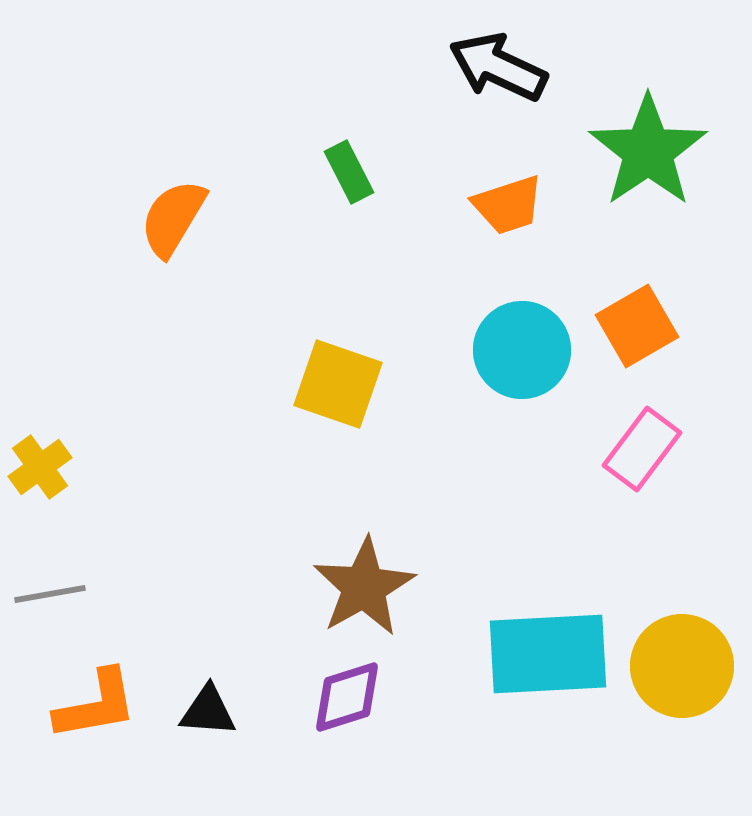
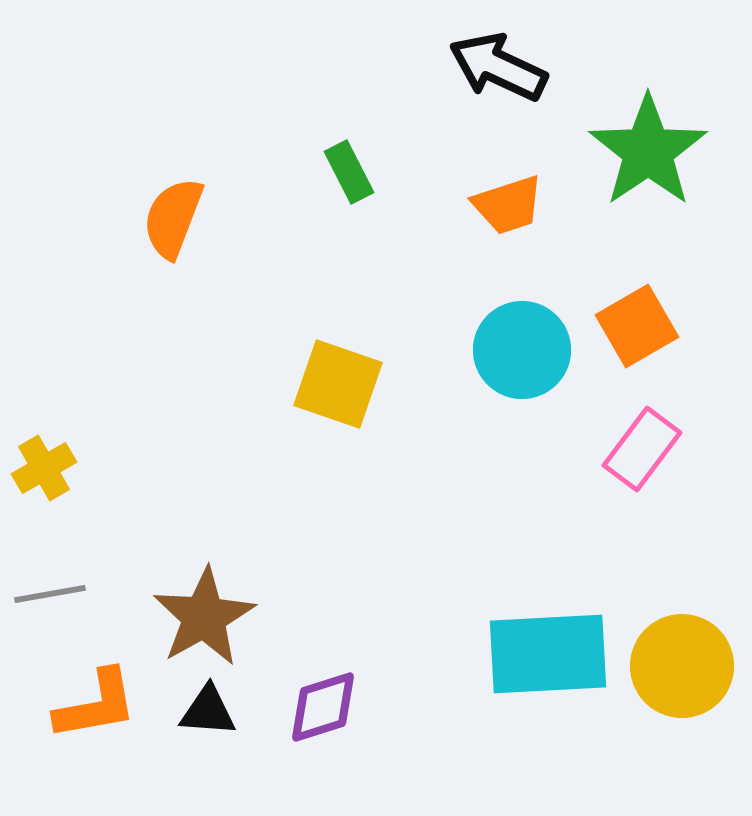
orange semicircle: rotated 10 degrees counterclockwise
yellow cross: moved 4 px right, 1 px down; rotated 6 degrees clockwise
brown star: moved 160 px left, 30 px down
purple diamond: moved 24 px left, 10 px down
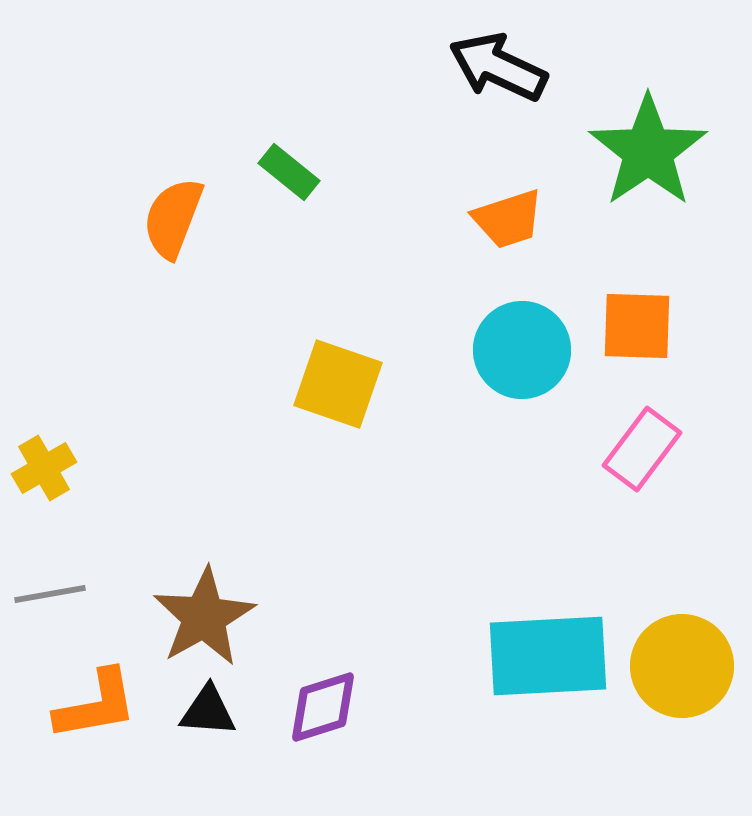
green rectangle: moved 60 px left; rotated 24 degrees counterclockwise
orange trapezoid: moved 14 px down
orange square: rotated 32 degrees clockwise
cyan rectangle: moved 2 px down
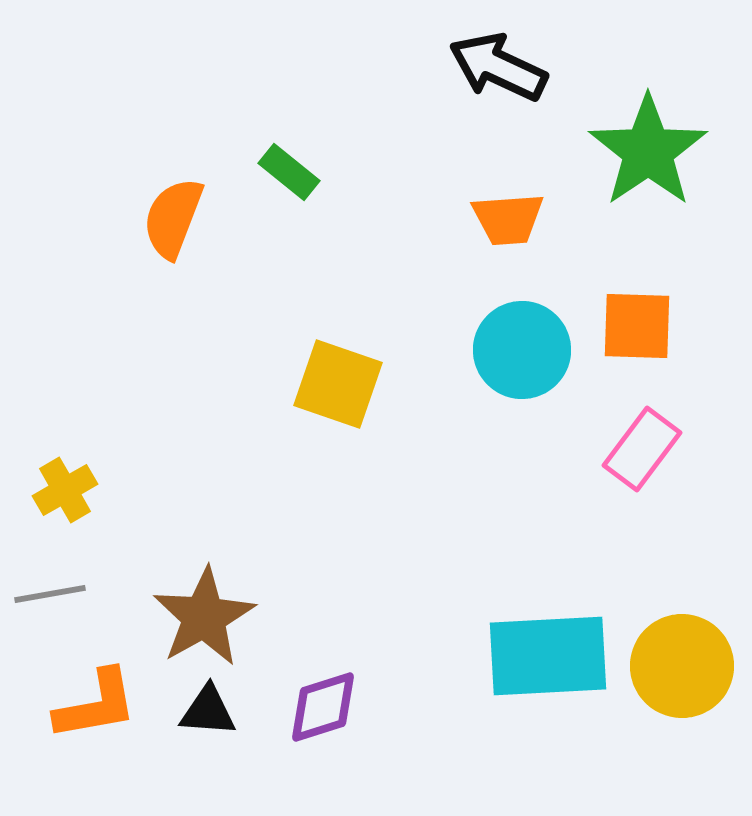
orange trapezoid: rotated 14 degrees clockwise
yellow cross: moved 21 px right, 22 px down
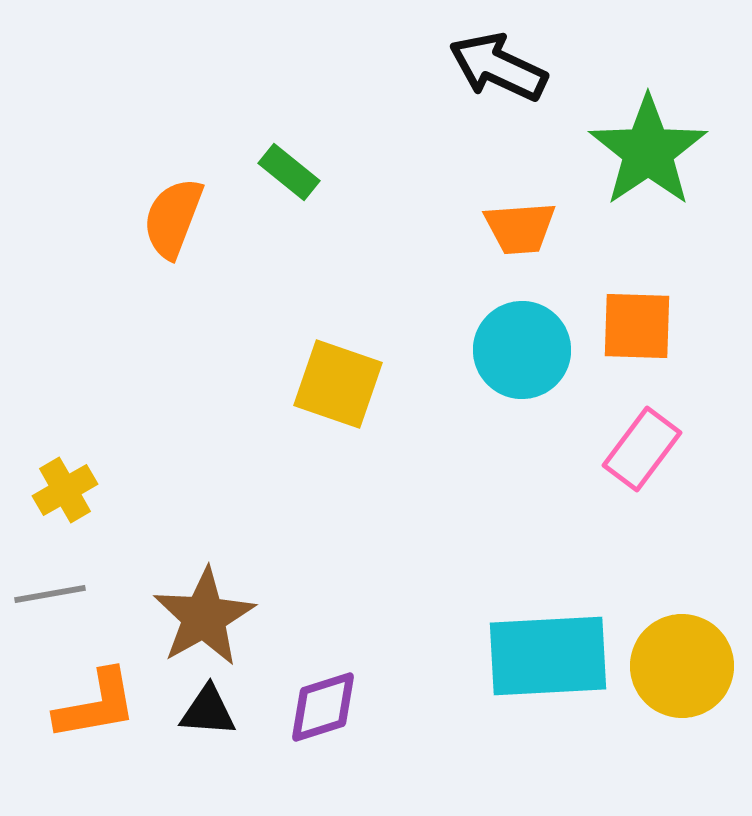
orange trapezoid: moved 12 px right, 9 px down
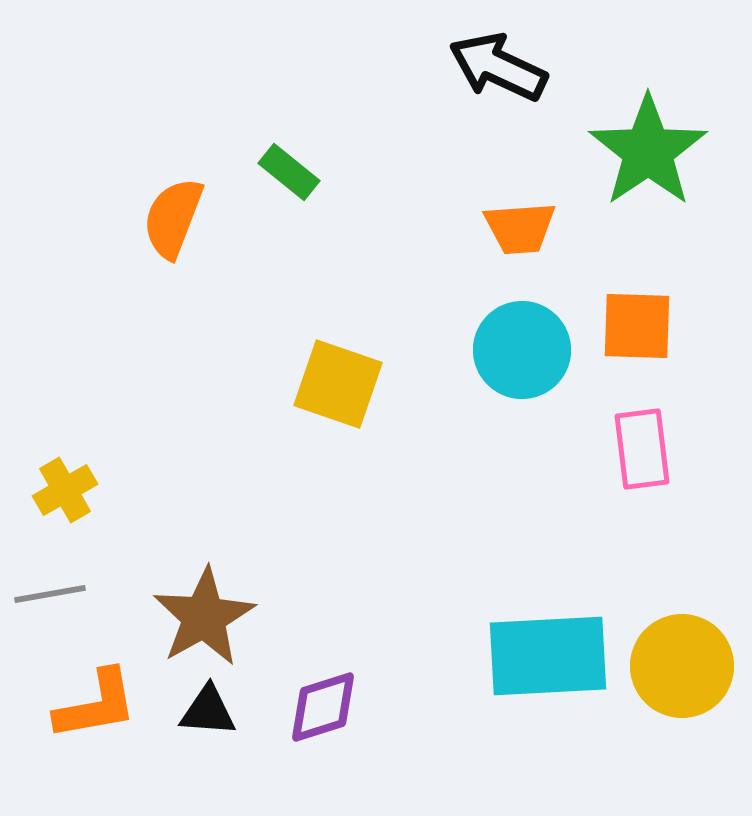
pink rectangle: rotated 44 degrees counterclockwise
